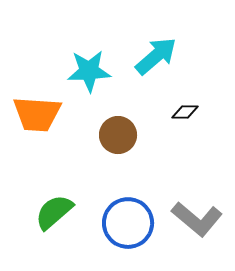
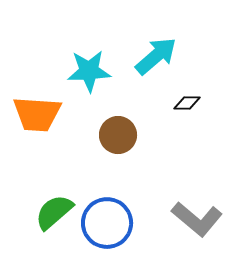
black diamond: moved 2 px right, 9 px up
blue circle: moved 21 px left
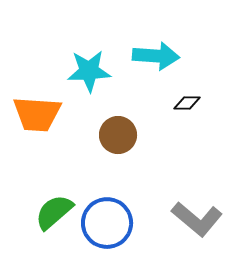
cyan arrow: rotated 45 degrees clockwise
